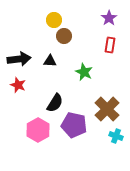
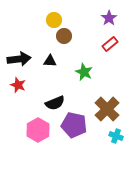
red rectangle: moved 1 px up; rotated 42 degrees clockwise
black semicircle: rotated 36 degrees clockwise
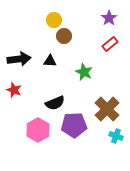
red star: moved 4 px left, 5 px down
purple pentagon: rotated 15 degrees counterclockwise
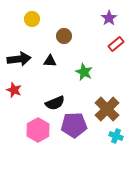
yellow circle: moved 22 px left, 1 px up
red rectangle: moved 6 px right
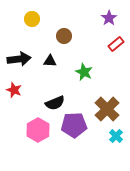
cyan cross: rotated 24 degrees clockwise
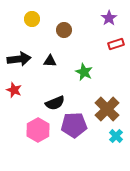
brown circle: moved 6 px up
red rectangle: rotated 21 degrees clockwise
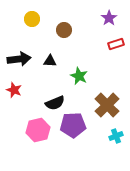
green star: moved 5 px left, 4 px down
brown cross: moved 4 px up
purple pentagon: moved 1 px left
pink hexagon: rotated 15 degrees clockwise
cyan cross: rotated 24 degrees clockwise
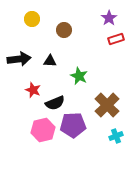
red rectangle: moved 5 px up
red star: moved 19 px right
pink hexagon: moved 5 px right
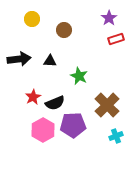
red star: moved 7 px down; rotated 21 degrees clockwise
pink hexagon: rotated 15 degrees counterclockwise
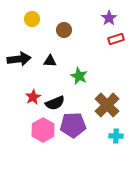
cyan cross: rotated 24 degrees clockwise
